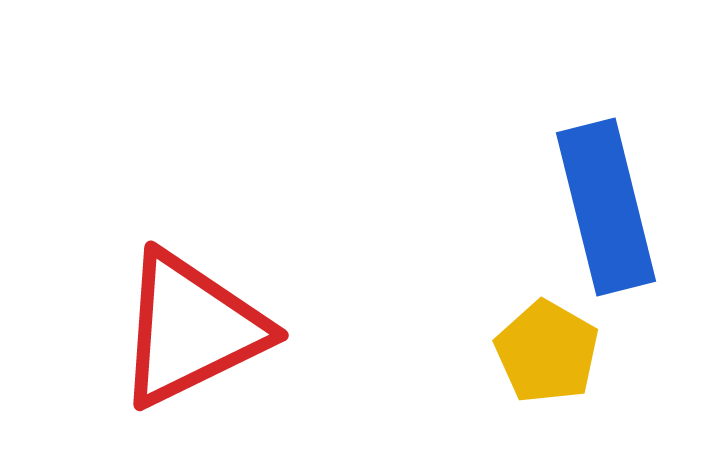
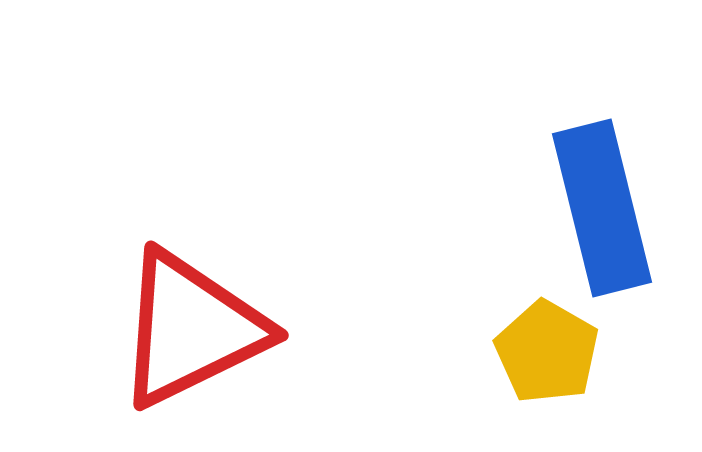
blue rectangle: moved 4 px left, 1 px down
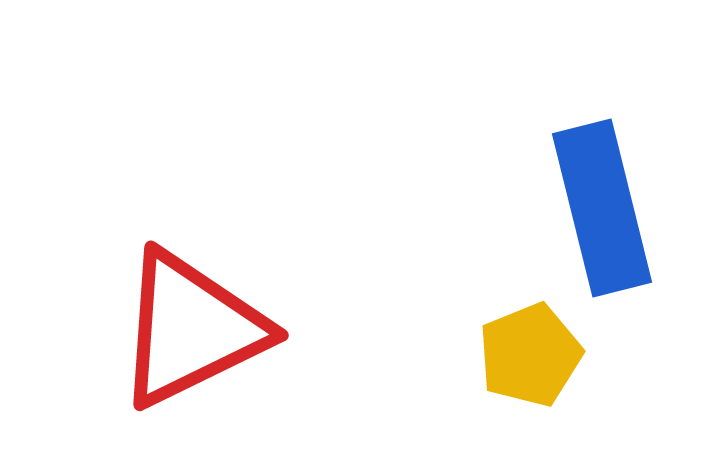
yellow pentagon: moved 17 px left, 3 px down; rotated 20 degrees clockwise
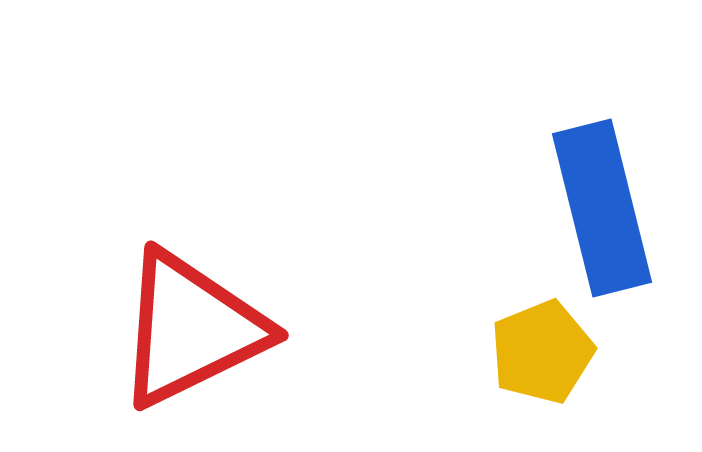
yellow pentagon: moved 12 px right, 3 px up
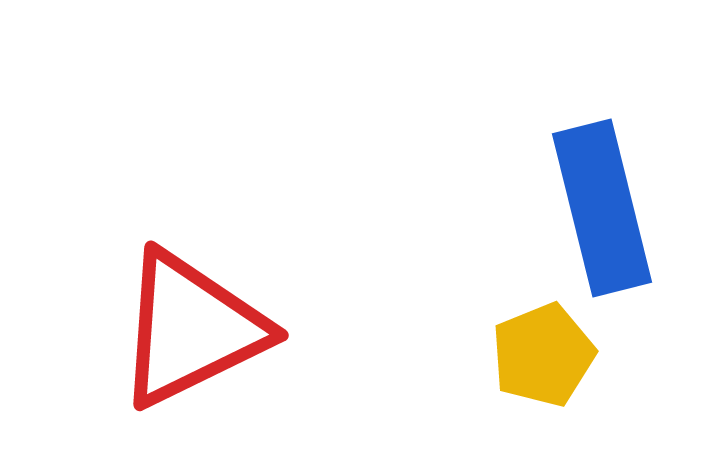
yellow pentagon: moved 1 px right, 3 px down
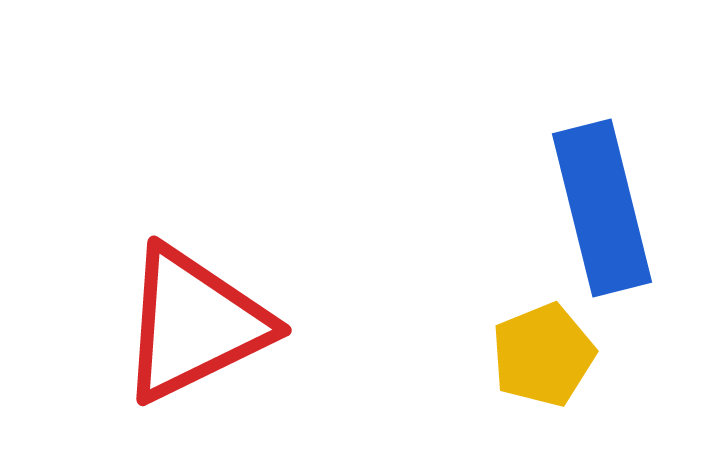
red triangle: moved 3 px right, 5 px up
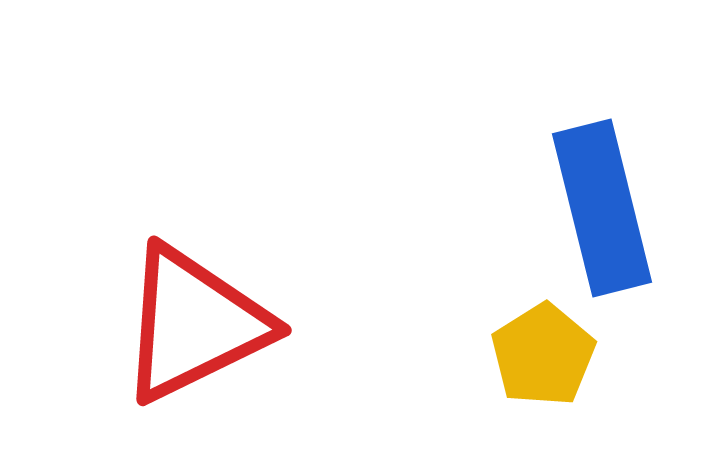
yellow pentagon: rotated 10 degrees counterclockwise
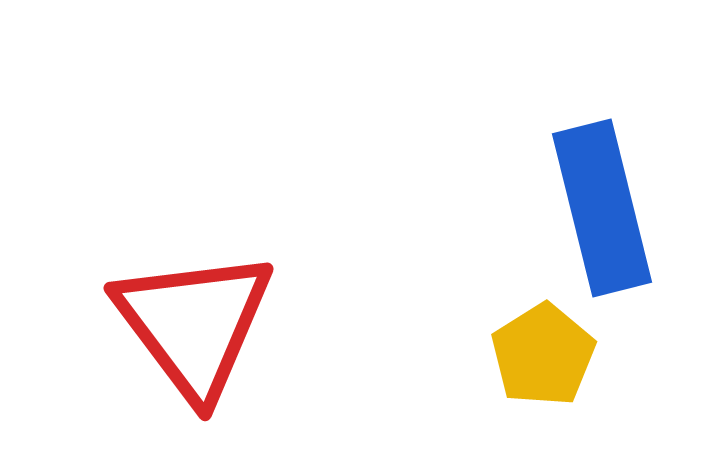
red triangle: rotated 41 degrees counterclockwise
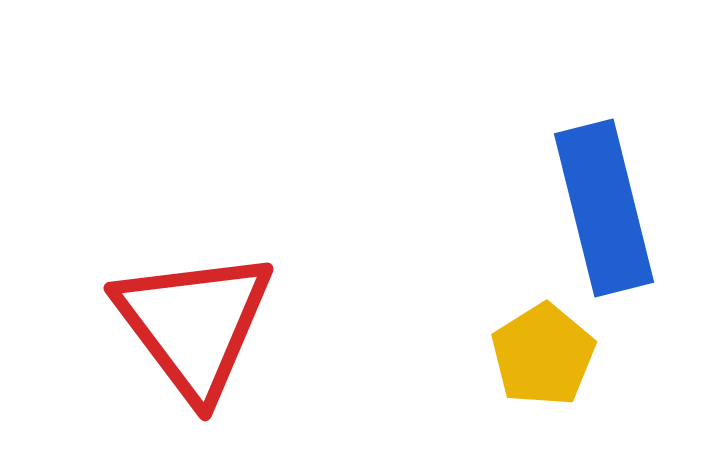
blue rectangle: moved 2 px right
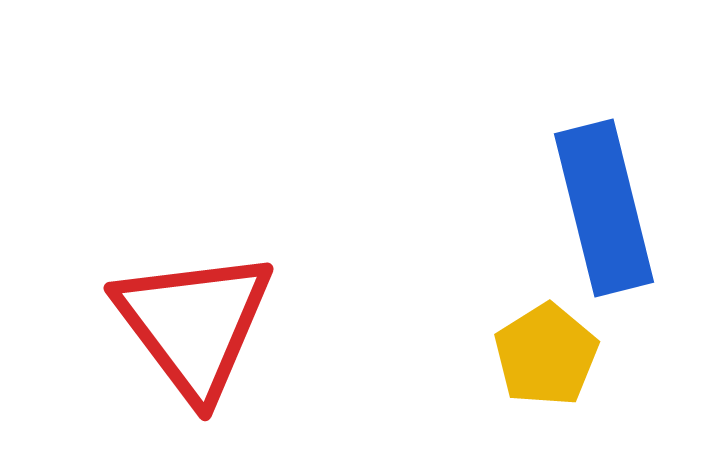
yellow pentagon: moved 3 px right
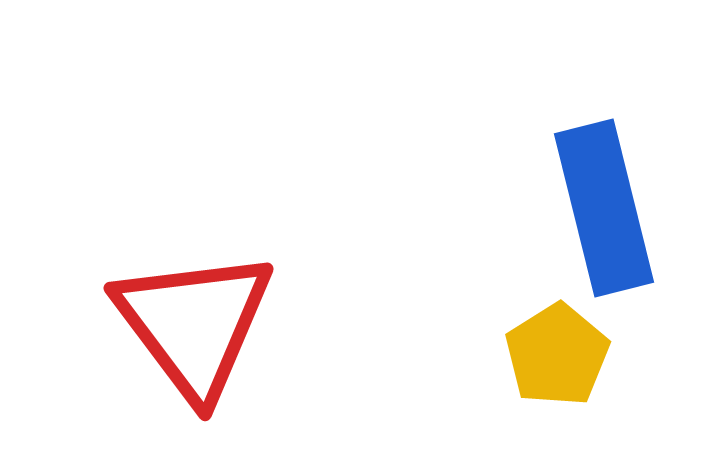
yellow pentagon: moved 11 px right
